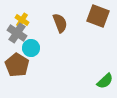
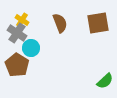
brown square: moved 7 px down; rotated 30 degrees counterclockwise
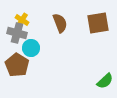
gray cross: rotated 18 degrees counterclockwise
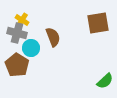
brown semicircle: moved 7 px left, 14 px down
